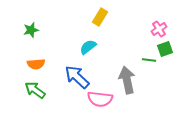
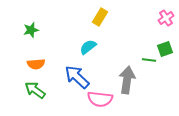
pink cross: moved 7 px right, 11 px up
gray arrow: rotated 20 degrees clockwise
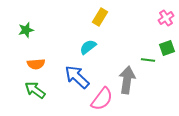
green star: moved 5 px left
green square: moved 2 px right, 1 px up
green line: moved 1 px left
pink semicircle: moved 2 px right; rotated 60 degrees counterclockwise
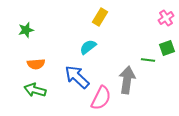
green arrow: rotated 20 degrees counterclockwise
pink semicircle: moved 1 px left, 1 px up; rotated 10 degrees counterclockwise
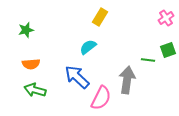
green square: moved 1 px right, 2 px down
orange semicircle: moved 5 px left
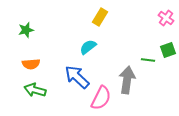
pink cross: rotated 21 degrees counterclockwise
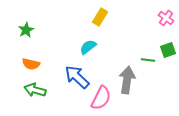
green star: rotated 14 degrees counterclockwise
orange semicircle: rotated 18 degrees clockwise
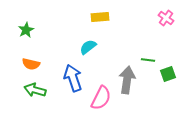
yellow rectangle: rotated 54 degrees clockwise
green square: moved 24 px down
blue arrow: moved 4 px left, 1 px down; rotated 28 degrees clockwise
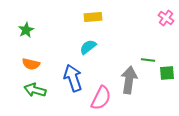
yellow rectangle: moved 7 px left
green square: moved 1 px left, 1 px up; rotated 14 degrees clockwise
gray arrow: moved 2 px right
